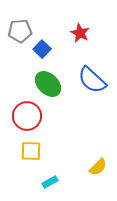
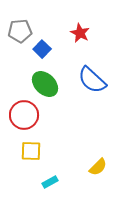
green ellipse: moved 3 px left
red circle: moved 3 px left, 1 px up
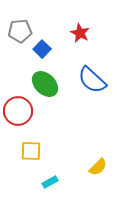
red circle: moved 6 px left, 4 px up
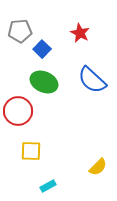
green ellipse: moved 1 px left, 2 px up; rotated 20 degrees counterclockwise
cyan rectangle: moved 2 px left, 4 px down
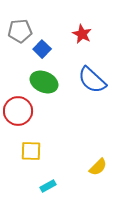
red star: moved 2 px right, 1 px down
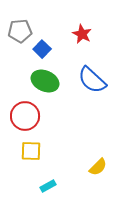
green ellipse: moved 1 px right, 1 px up
red circle: moved 7 px right, 5 px down
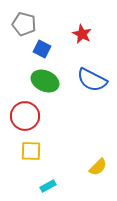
gray pentagon: moved 4 px right, 7 px up; rotated 20 degrees clockwise
blue square: rotated 18 degrees counterclockwise
blue semicircle: rotated 16 degrees counterclockwise
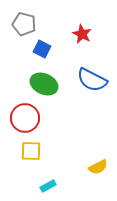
green ellipse: moved 1 px left, 3 px down
red circle: moved 2 px down
yellow semicircle: rotated 18 degrees clockwise
